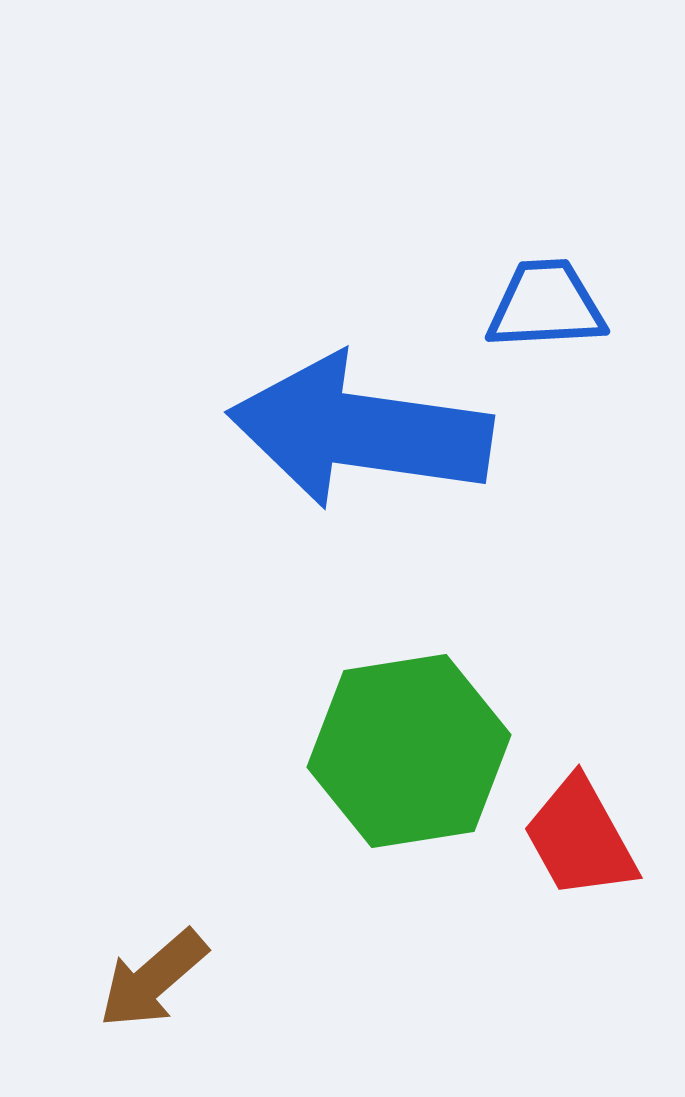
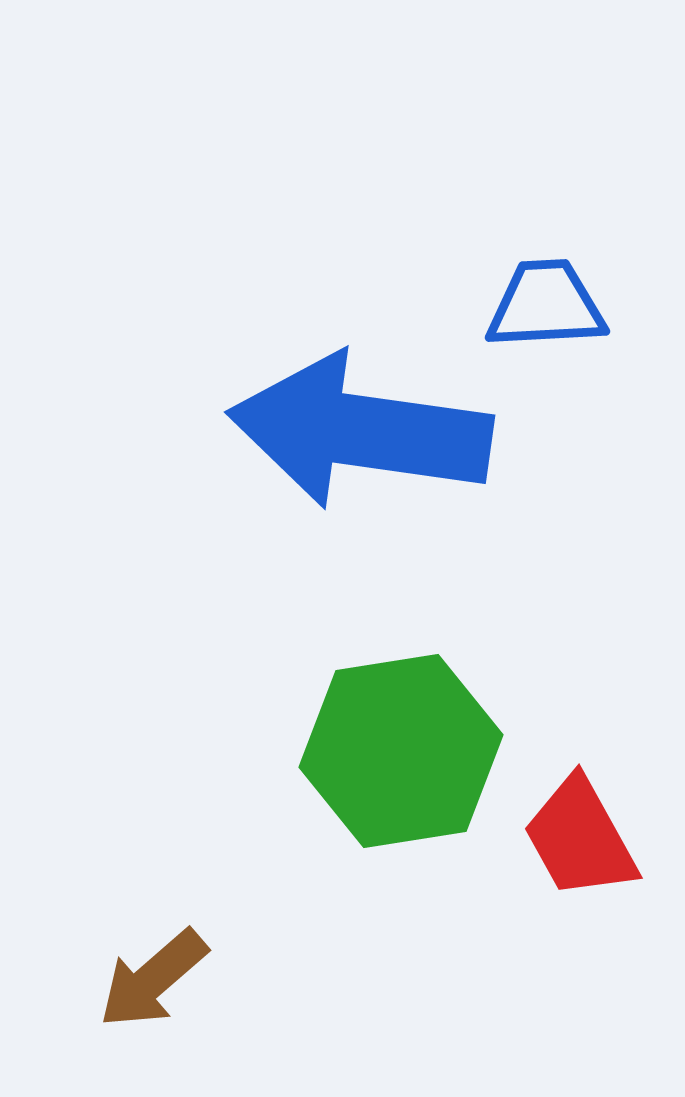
green hexagon: moved 8 px left
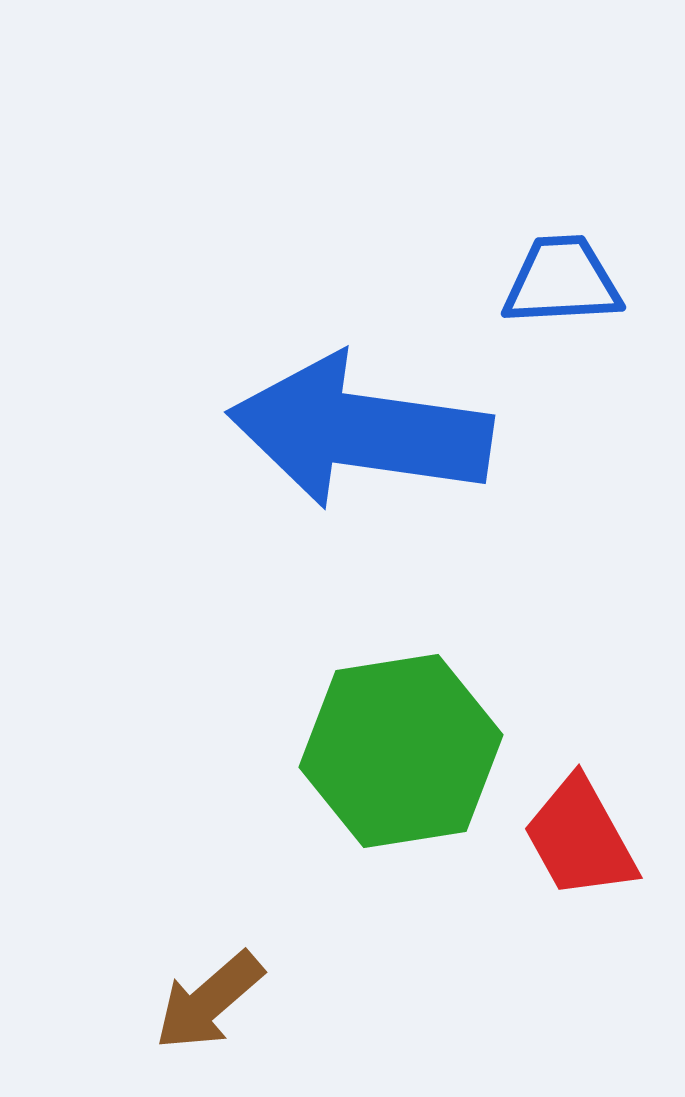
blue trapezoid: moved 16 px right, 24 px up
brown arrow: moved 56 px right, 22 px down
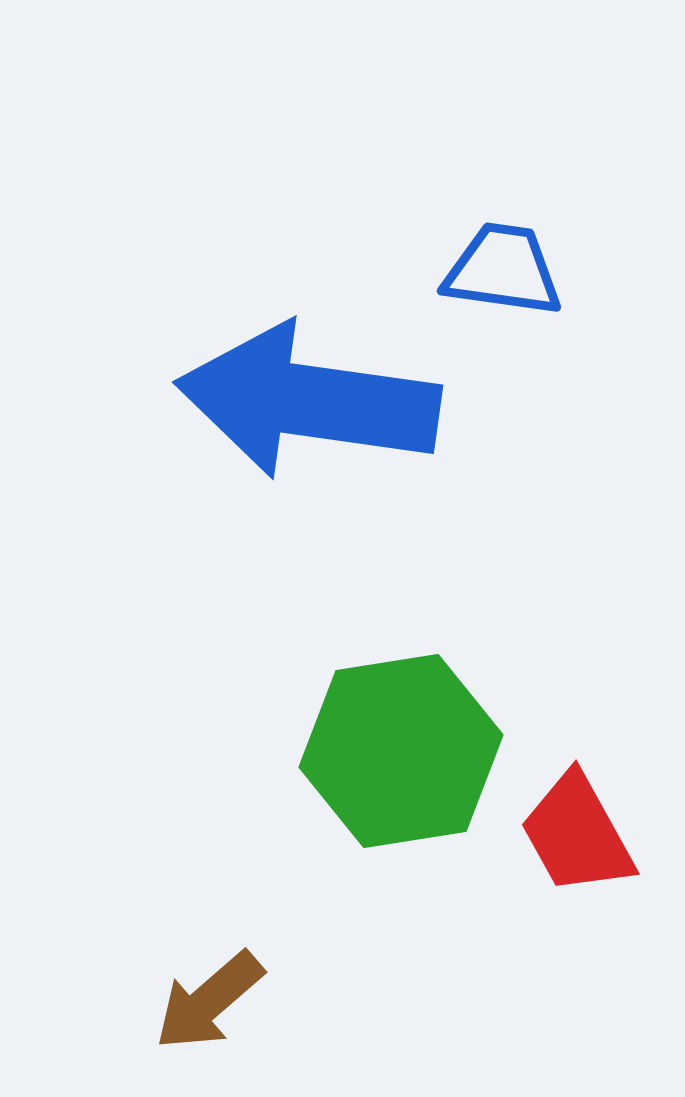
blue trapezoid: moved 59 px left, 11 px up; rotated 11 degrees clockwise
blue arrow: moved 52 px left, 30 px up
red trapezoid: moved 3 px left, 4 px up
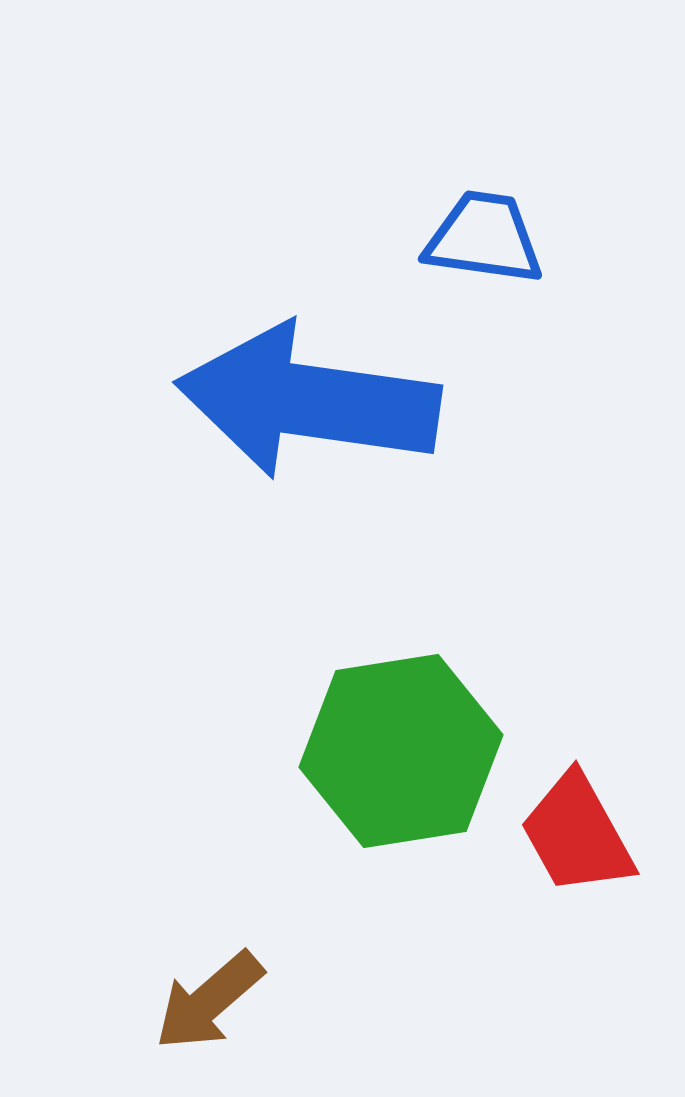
blue trapezoid: moved 19 px left, 32 px up
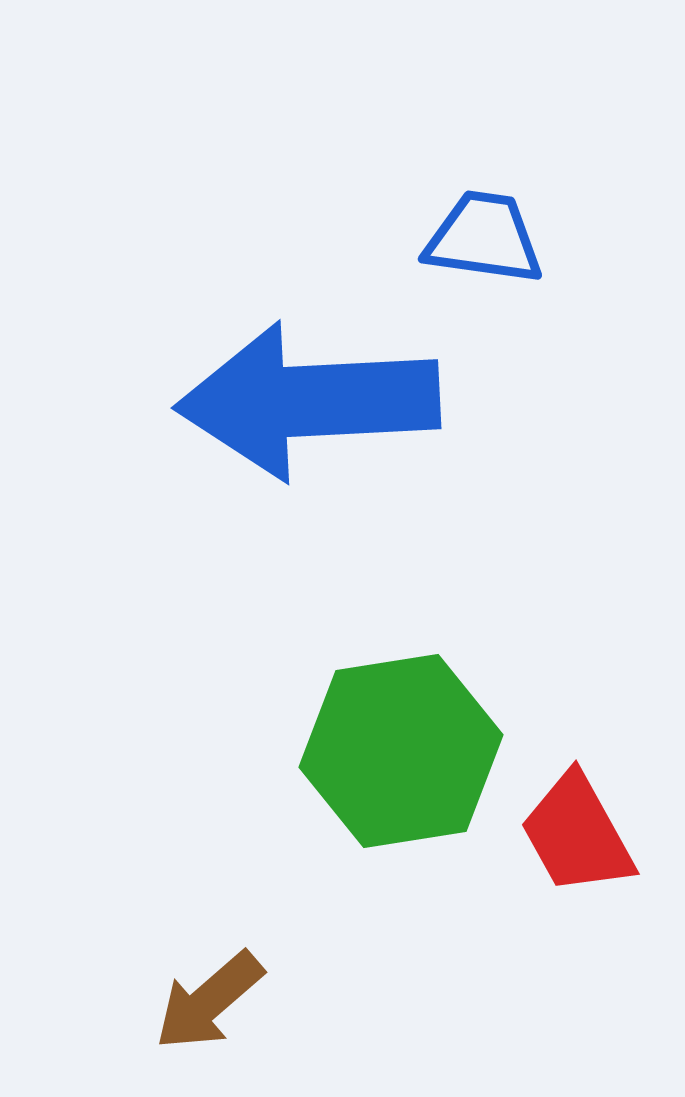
blue arrow: rotated 11 degrees counterclockwise
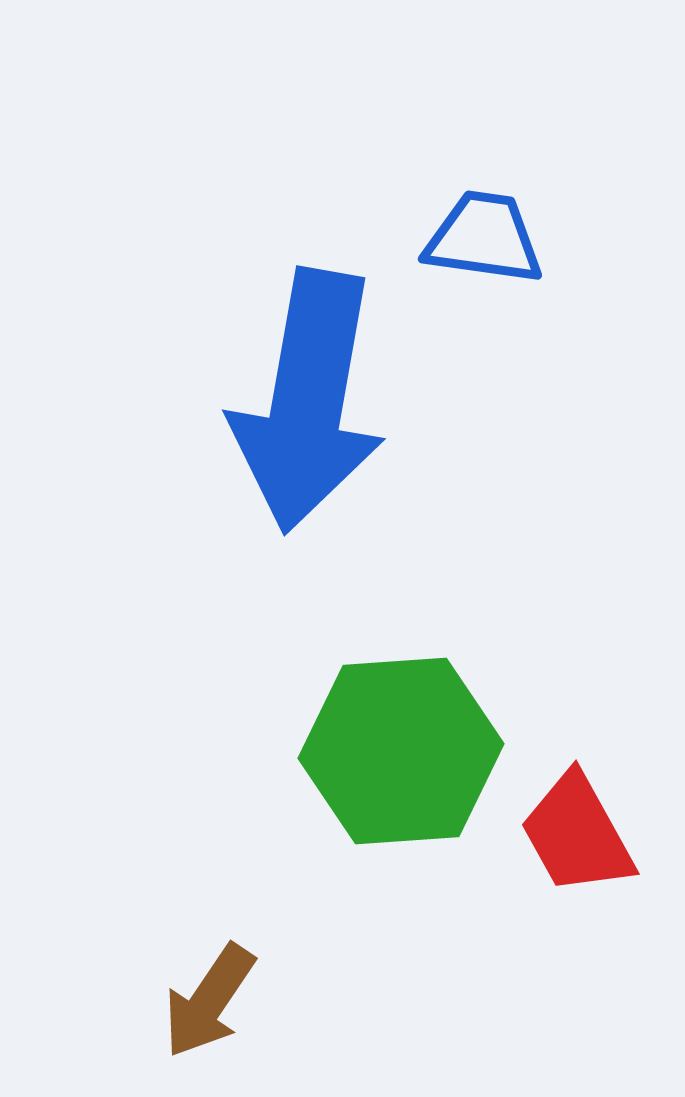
blue arrow: rotated 77 degrees counterclockwise
green hexagon: rotated 5 degrees clockwise
brown arrow: rotated 15 degrees counterclockwise
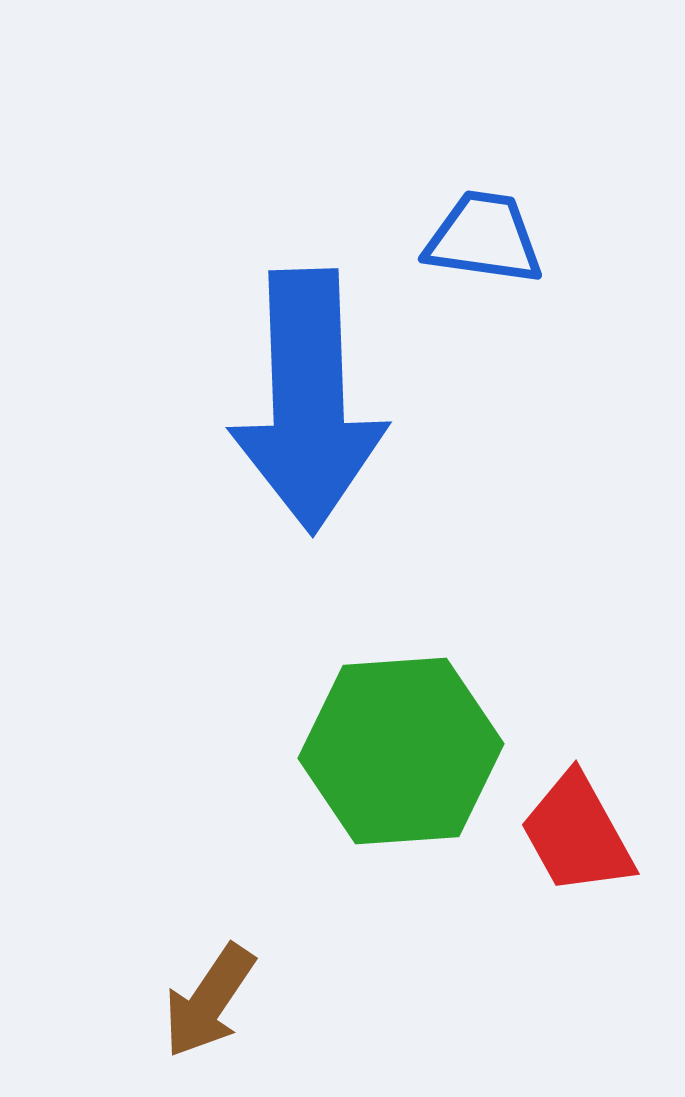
blue arrow: rotated 12 degrees counterclockwise
